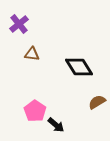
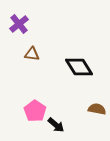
brown semicircle: moved 7 px down; rotated 42 degrees clockwise
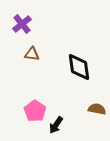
purple cross: moved 3 px right
black diamond: rotated 24 degrees clockwise
black arrow: rotated 84 degrees clockwise
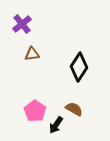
brown triangle: rotated 14 degrees counterclockwise
black diamond: rotated 40 degrees clockwise
brown semicircle: moved 23 px left; rotated 18 degrees clockwise
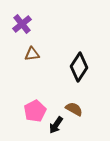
pink pentagon: rotated 10 degrees clockwise
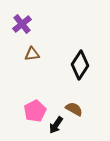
black diamond: moved 1 px right, 2 px up
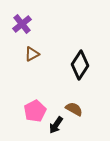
brown triangle: rotated 21 degrees counterclockwise
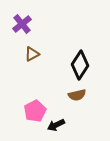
brown semicircle: moved 3 px right, 14 px up; rotated 138 degrees clockwise
black arrow: rotated 30 degrees clockwise
